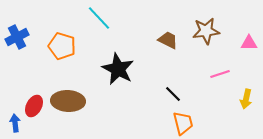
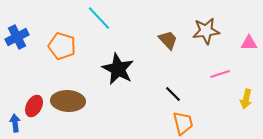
brown trapezoid: rotated 20 degrees clockwise
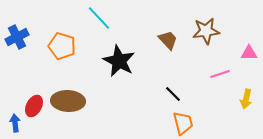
pink triangle: moved 10 px down
black star: moved 1 px right, 8 px up
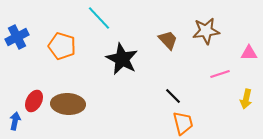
black star: moved 3 px right, 2 px up
black line: moved 2 px down
brown ellipse: moved 3 px down
red ellipse: moved 5 px up
blue arrow: moved 2 px up; rotated 18 degrees clockwise
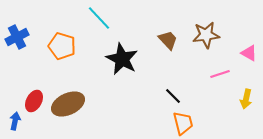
brown star: moved 4 px down
pink triangle: rotated 30 degrees clockwise
brown ellipse: rotated 28 degrees counterclockwise
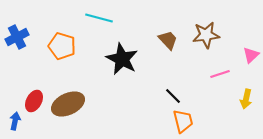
cyan line: rotated 32 degrees counterclockwise
pink triangle: moved 2 px right, 2 px down; rotated 48 degrees clockwise
orange trapezoid: moved 2 px up
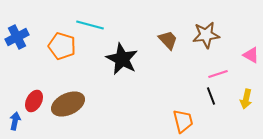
cyan line: moved 9 px left, 7 px down
pink triangle: rotated 48 degrees counterclockwise
pink line: moved 2 px left
black line: moved 38 px right; rotated 24 degrees clockwise
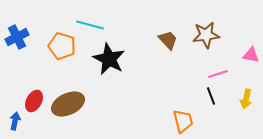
pink triangle: rotated 18 degrees counterclockwise
black star: moved 13 px left
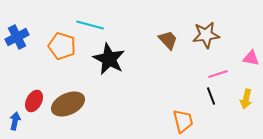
pink triangle: moved 3 px down
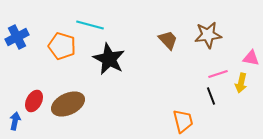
brown star: moved 2 px right
yellow arrow: moved 5 px left, 16 px up
